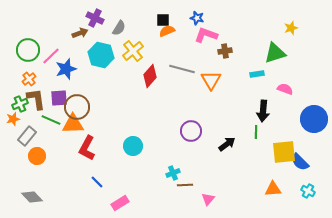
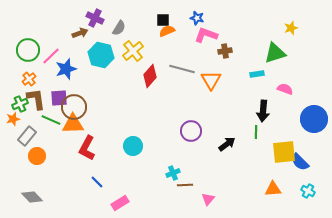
brown circle at (77, 107): moved 3 px left
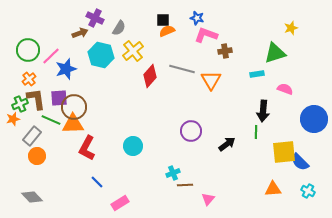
gray rectangle at (27, 136): moved 5 px right
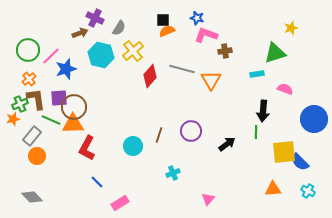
brown line at (185, 185): moved 26 px left, 50 px up; rotated 70 degrees counterclockwise
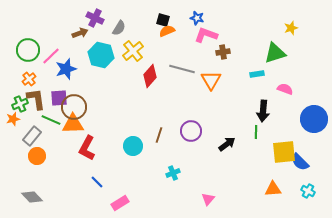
black square at (163, 20): rotated 16 degrees clockwise
brown cross at (225, 51): moved 2 px left, 1 px down
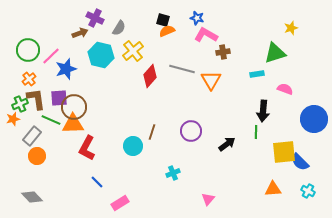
pink L-shape at (206, 35): rotated 10 degrees clockwise
brown line at (159, 135): moved 7 px left, 3 px up
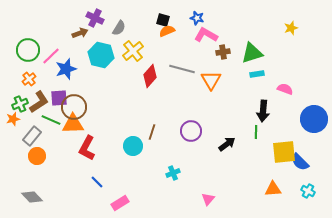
green triangle at (275, 53): moved 23 px left
brown L-shape at (36, 99): moved 3 px right, 3 px down; rotated 65 degrees clockwise
